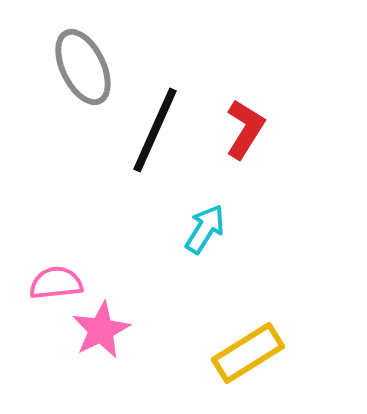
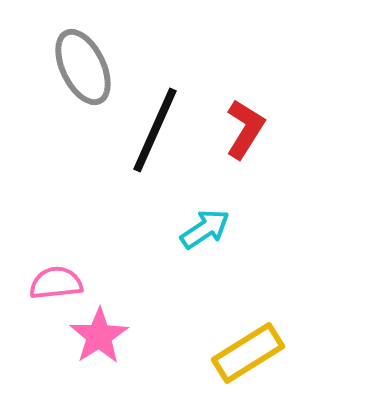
cyan arrow: rotated 24 degrees clockwise
pink star: moved 2 px left, 6 px down; rotated 6 degrees counterclockwise
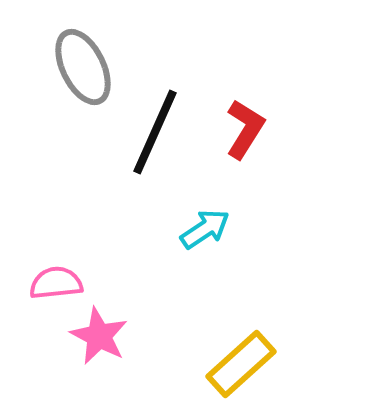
black line: moved 2 px down
pink star: rotated 12 degrees counterclockwise
yellow rectangle: moved 7 px left, 11 px down; rotated 10 degrees counterclockwise
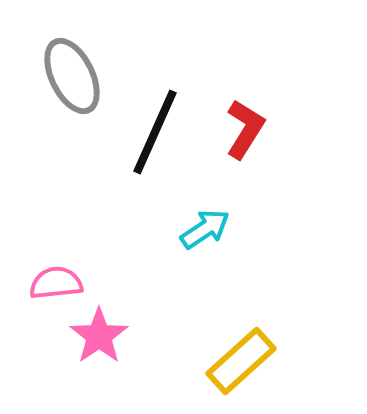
gray ellipse: moved 11 px left, 9 px down
pink star: rotated 10 degrees clockwise
yellow rectangle: moved 3 px up
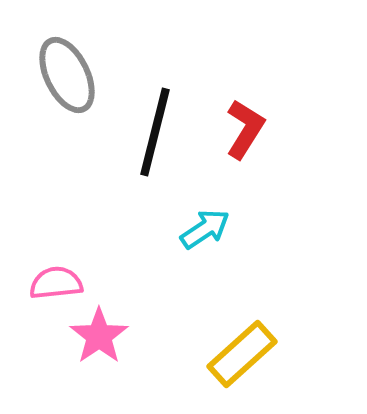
gray ellipse: moved 5 px left, 1 px up
black line: rotated 10 degrees counterclockwise
yellow rectangle: moved 1 px right, 7 px up
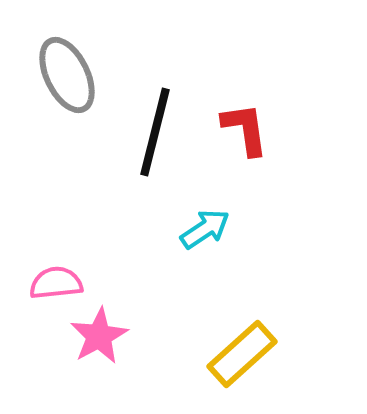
red L-shape: rotated 40 degrees counterclockwise
pink star: rotated 6 degrees clockwise
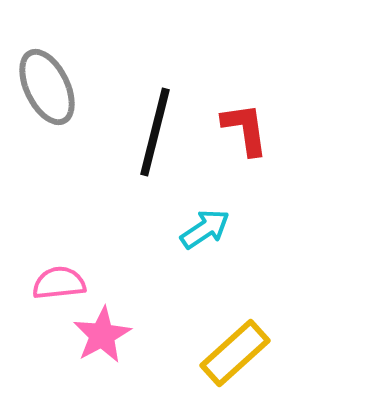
gray ellipse: moved 20 px left, 12 px down
pink semicircle: moved 3 px right
pink star: moved 3 px right, 1 px up
yellow rectangle: moved 7 px left, 1 px up
